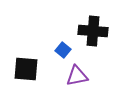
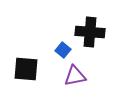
black cross: moved 3 px left, 1 px down
purple triangle: moved 2 px left
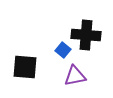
black cross: moved 4 px left, 3 px down
black square: moved 1 px left, 2 px up
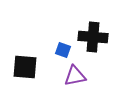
black cross: moved 7 px right, 2 px down
blue square: rotated 21 degrees counterclockwise
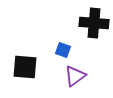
black cross: moved 1 px right, 14 px up
purple triangle: rotated 25 degrees counterclockwise
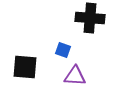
black cross: moved 4 px left, 5 px up
purple triangle: rotated 40 degrees clockwise
